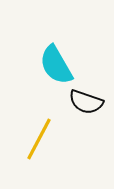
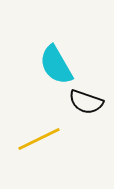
yellow line: rotated 36 degrees clockwise
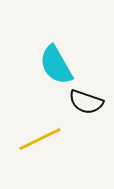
yellow line: moved 1 px right
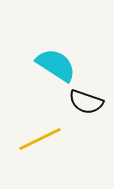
cyan semicircle: rotated 153 degrees clockwise
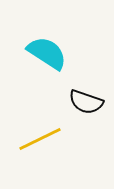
cyan semicircle: moved 9 px left, 12 px up
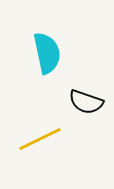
cyan semicircle: rotated 45 degrees clockwise
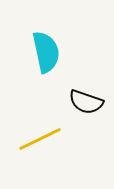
cyan semicircle: moved 1 px left, 1 px up
